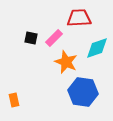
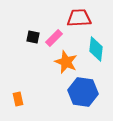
black square: moved 2 px right, 1 px up
cyan diamond: moved 1 px left, 1 px down; rotated 65 degrees counterclockwise
orange rectangle: moved 4 px right, 1 px up
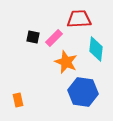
red trapezoid: moved 1 px down
orange rectangle: moved 1 px down
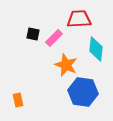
black square: moved 3 px up
orange star: moved 3 px down
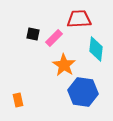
orange star: moved 2 px left; rotated 10 degrees clockwise
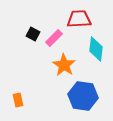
black square: rotated 16 degrees clockwise
blue hexagon: moved 4 px down
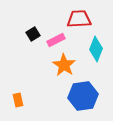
black square: rotated 32 degrees clockwise
pink rectangle: moved 2 px right, 2 px down; rotated 18 degrees clockwise
cyan diamond: rotated 15 degrees clockwise
blue hexagon: rotated 16 degrees counterclockwise
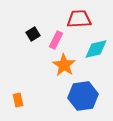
pink rectangle: rotated 36 degrees counterclockwise
cyan diamond: rotated 55 degrees clockwise
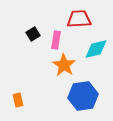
pink rectangle: rotated 18 degrees counterclockwise
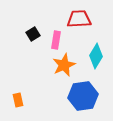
cyan diamond: moved 7 px down; rotated 45 degrees counterclockwise
orange star: rotated 15 degrees clockwise
